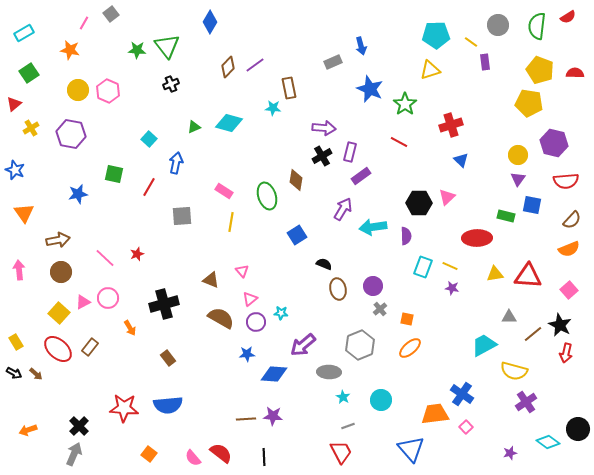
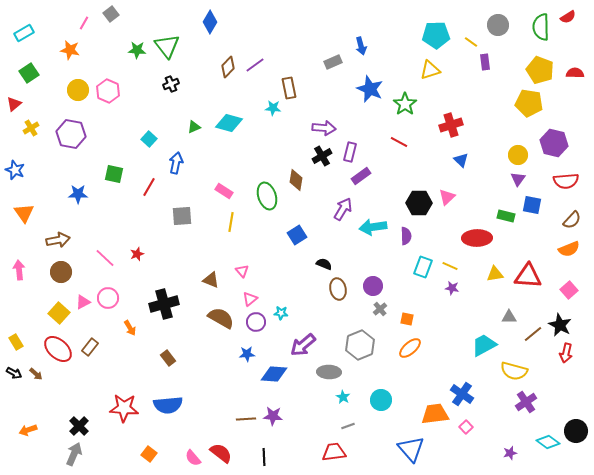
green semicircle at (537, 26): moved 4 px right, 1 px down; rotated 8 degrees counterclockwise
blue star at (78, 194): rotated 12 degrees clockwise
black circle at (578, 429): moved 2 px left, 2 px down
red trapezoid at (341, 452): moved 7 px left; rotated 70 degrees counterclockwise
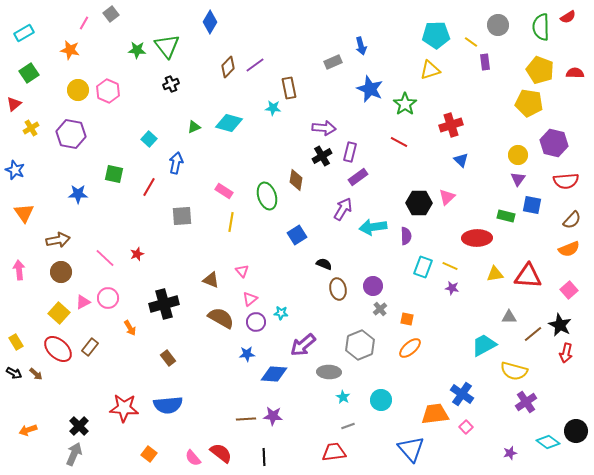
purple rectangle at (361, 176): moved 3 px left, 1 px down
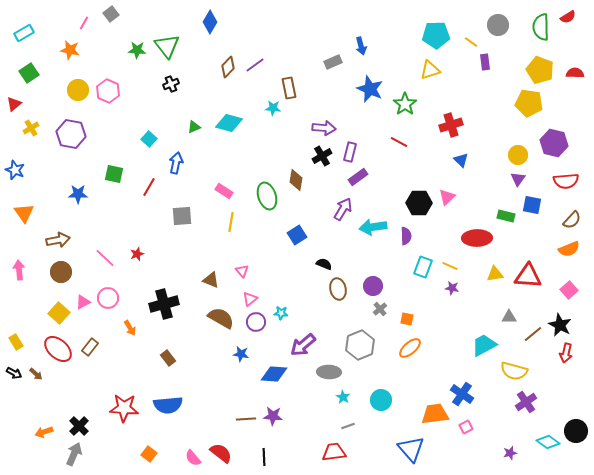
blue star at (247, 354): moved 6 px left; rotated 14 degrees clockwise
pink square at (466, 427): rotated 16 degrees clockwise
orange arrow at (28, 430): moved 16 px right, 2 px down
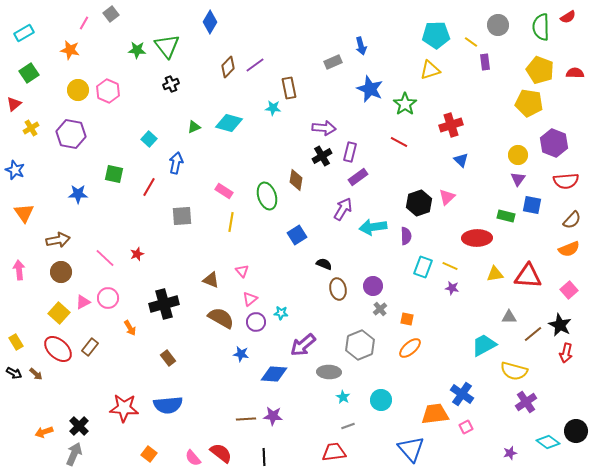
purple hexagon at (554, 143): rotated 8 degrees clockwise
black hexagon at (419, 203): rotated 20 degrees counterclockwise
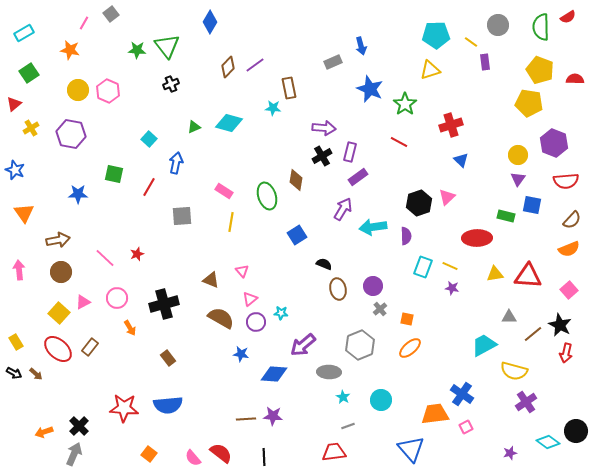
red semicircle at (575, 73): moved 6 px down
pink circle at (108, 298): moved 9 px right
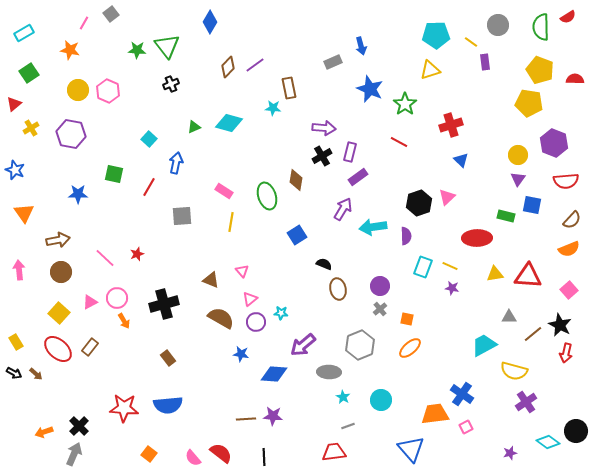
purple circle at (373, 286): moved 7 px right
pink triangle at (83, 302): moved 7 px right
orange arrow at (130, 328): moved 6 px left, 7 px up
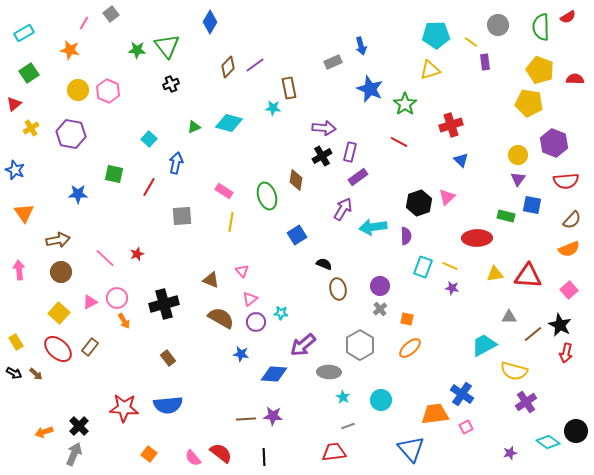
gray hexagon at (360, 345): rotated 8 degrees counterclockwise
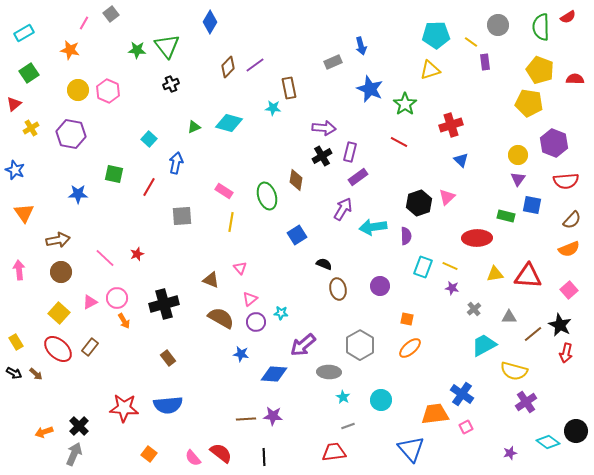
pink triangle at (242, 271): moved 2 px left, 3 px up
gray cross at (380, 309): moved 94 px right
